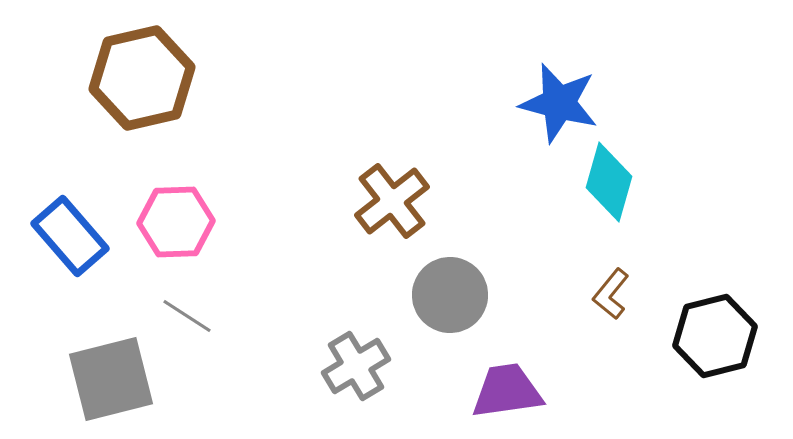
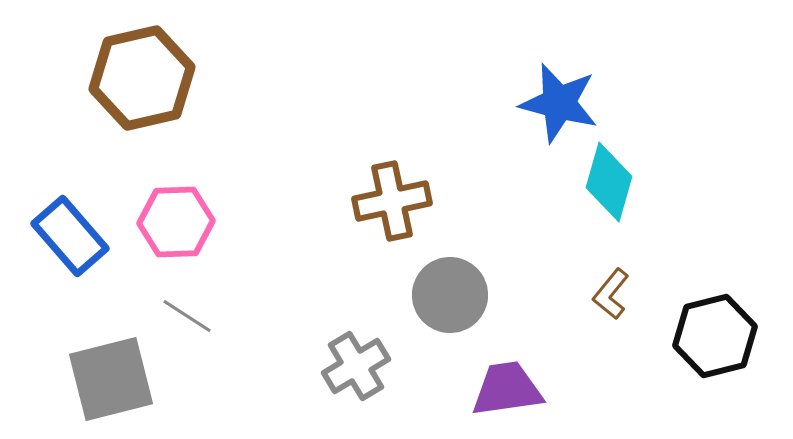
brown cross: rotated 26 degrees clockwise
purple trapezoid: moved 2 px up
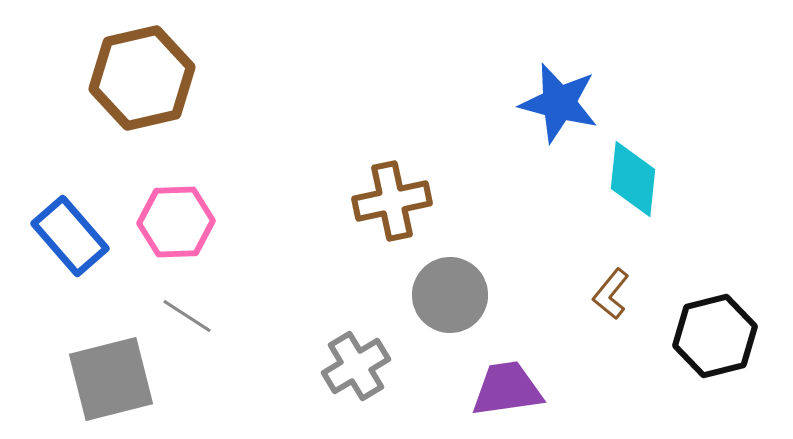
cyan diamond: moved 24 px right, 3 px up; rotated 10 degrees counterclockwise
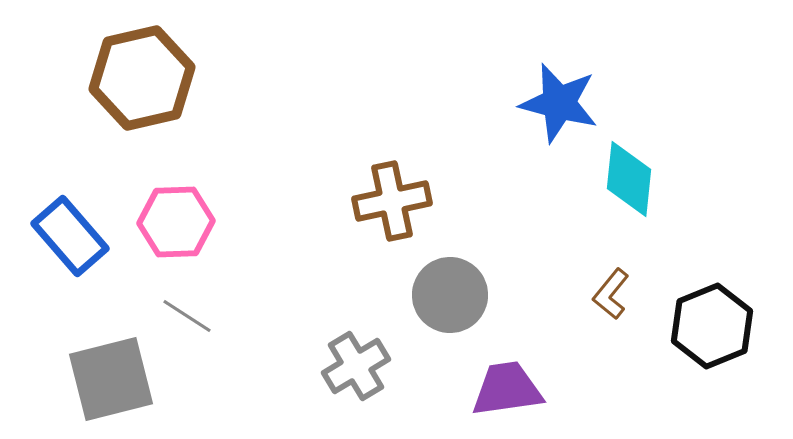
cyan diamond: moved 4 px left
black hexagon: moved 3 px left, 10 px up; rotated 8 degrees counterclockwise
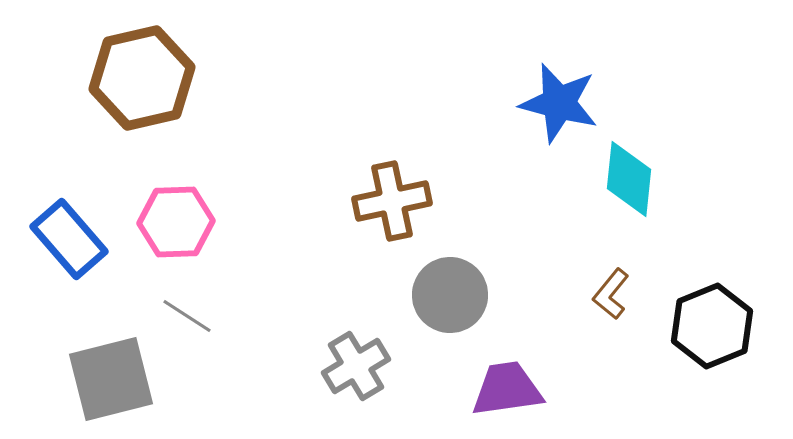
blue rectangle: moved 1 px left, 3 px down
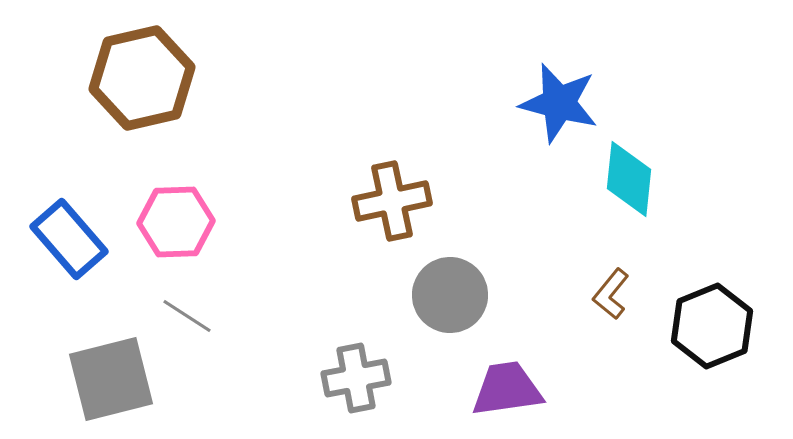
gray cross: moved 12 px down; rotated 20 degrees clockwise
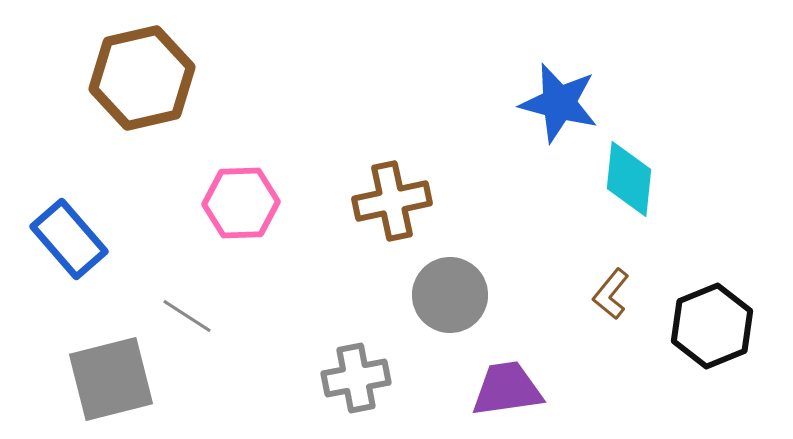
pink hexagon: moved 65 px right, 19 px up
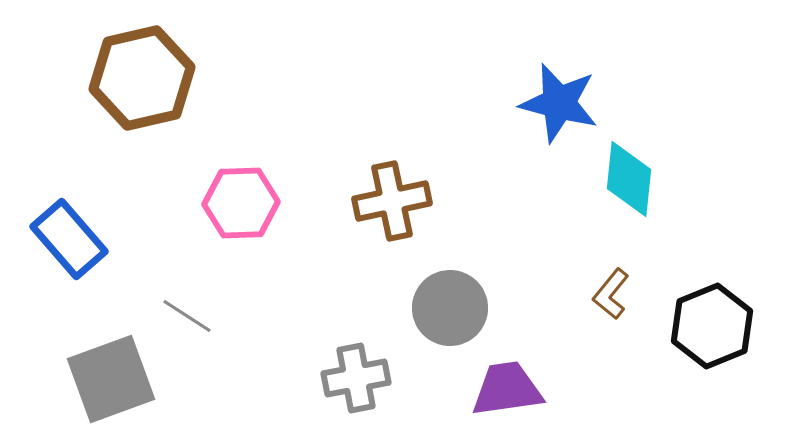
gray circle: moved 13 px down
gray square: rotated 6 degrees counterclockwise
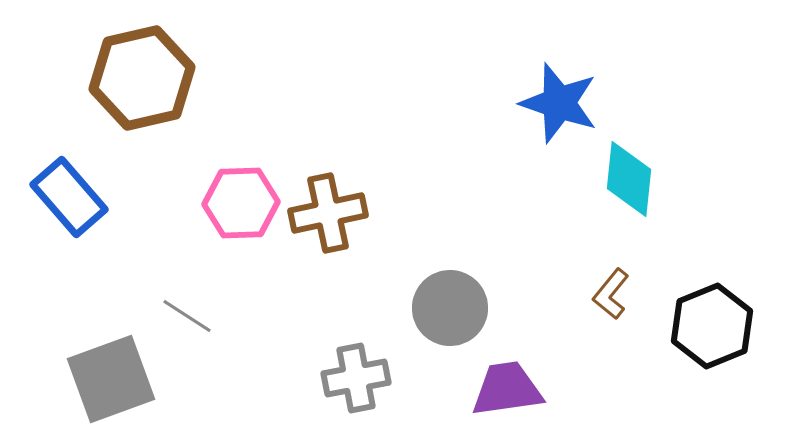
blue star: rotated 4 degrees clockwise
brown cross: moved 64 px left, 12 px down
blue rectangle: moved 42 px up
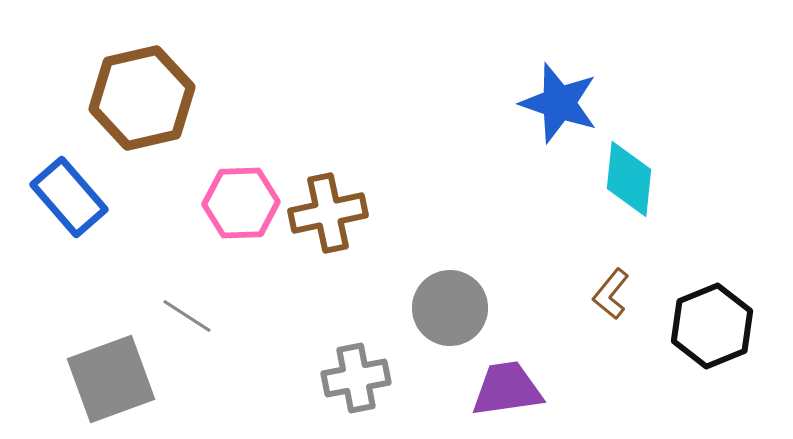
brown hexagon: moved 20 px down
